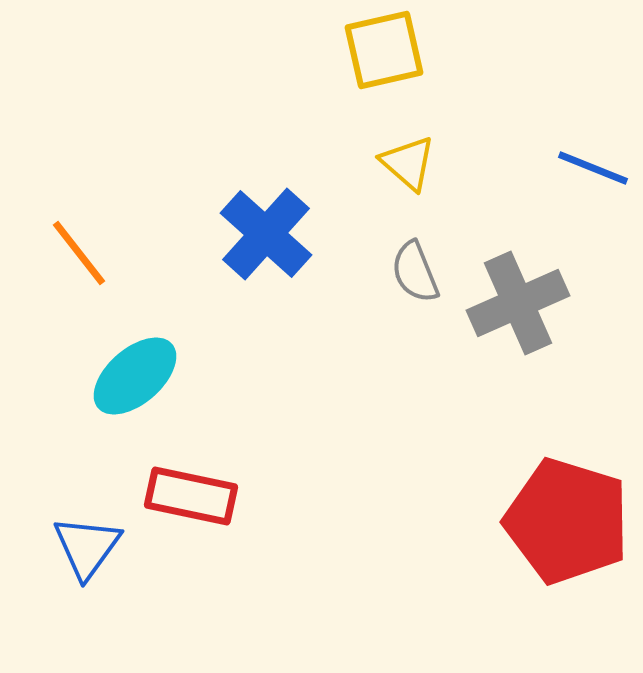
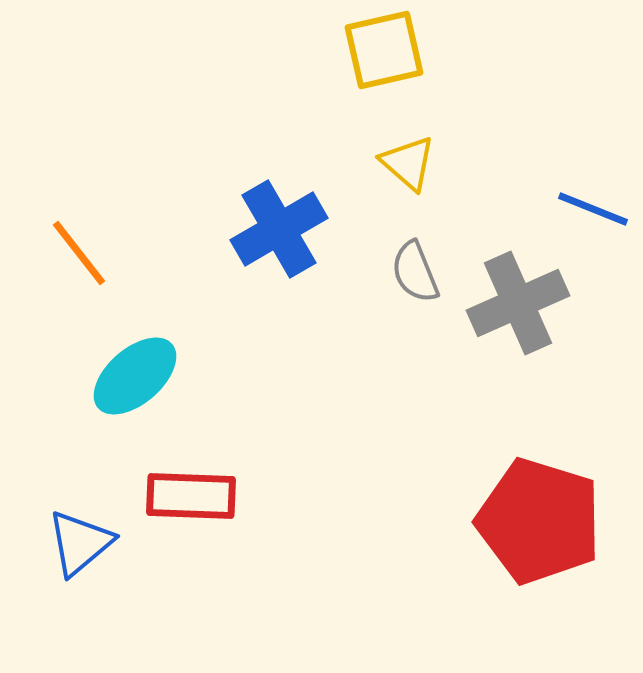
blue line: moved 41 px down
blue cross: moved 13 px right, 5 px up; rotated 18 degrees clockwise
red rectangle: rotated 10 degrees counterclockwise
red pentagon: moved 28 px left
blue triangle: moved 7 px left, 4 px up; rotated 14 degrees clockwise
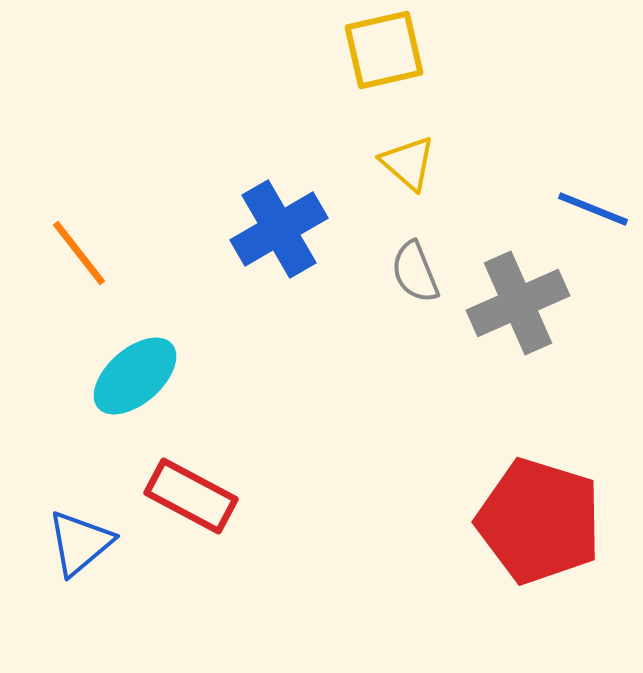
red rectangle: rotated 26 degrees clockwise
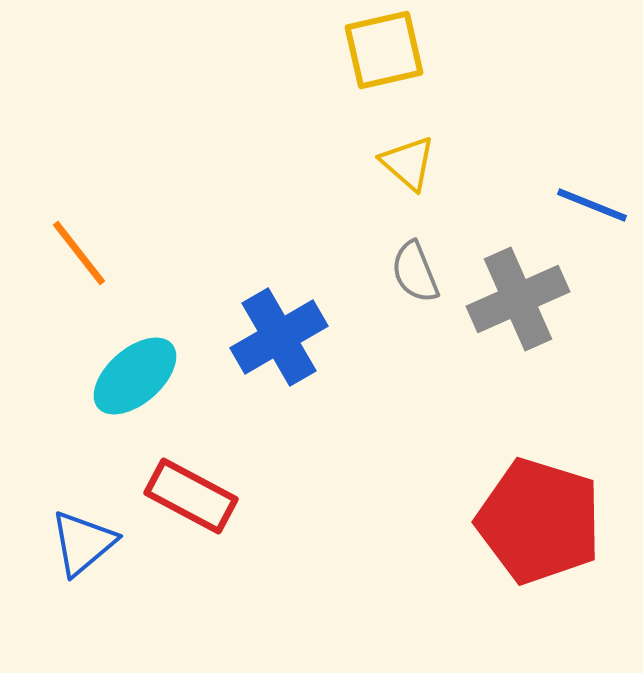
blue line: moved 1 px left, 4 px up
blue cross: moved 108 px down
gray cross: moved 4 px up
blue triangle: moved 3 px right
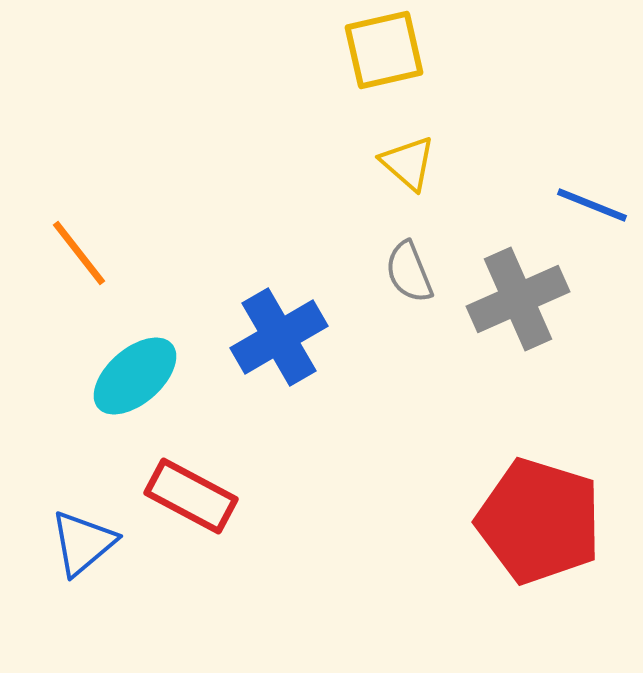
gray semicircle: moved 6 px left
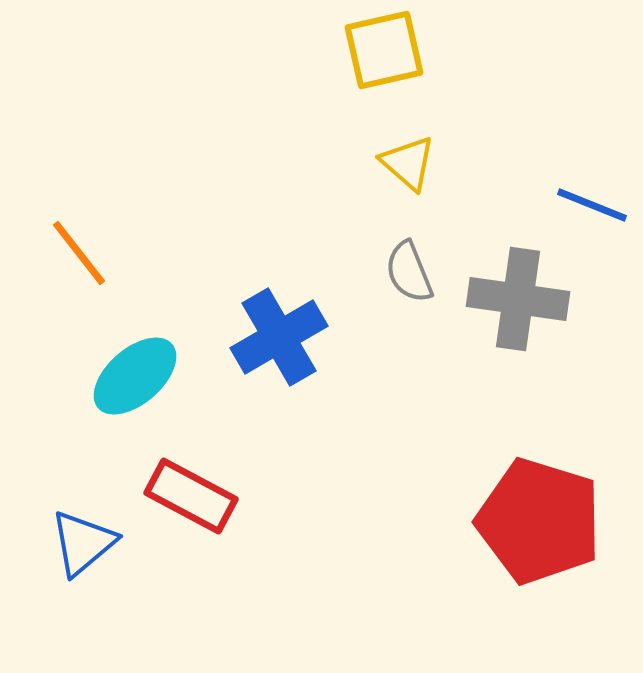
gray cross: rotated 32 degrees clockwise
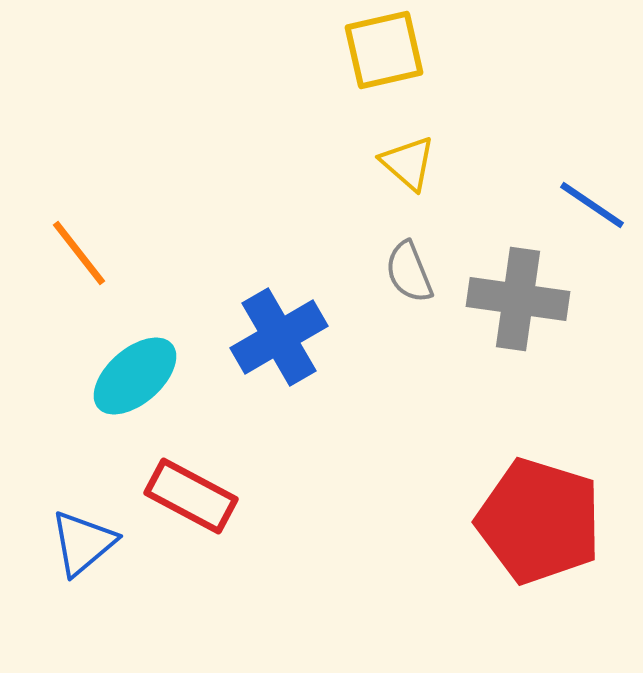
blue line: rotated 12 degrees clockwise
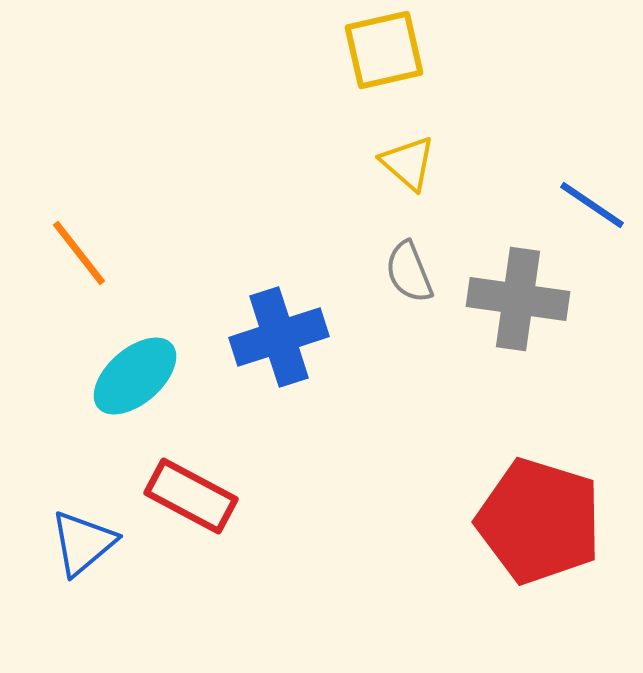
blue cross: rotated 12 degrees clockwise
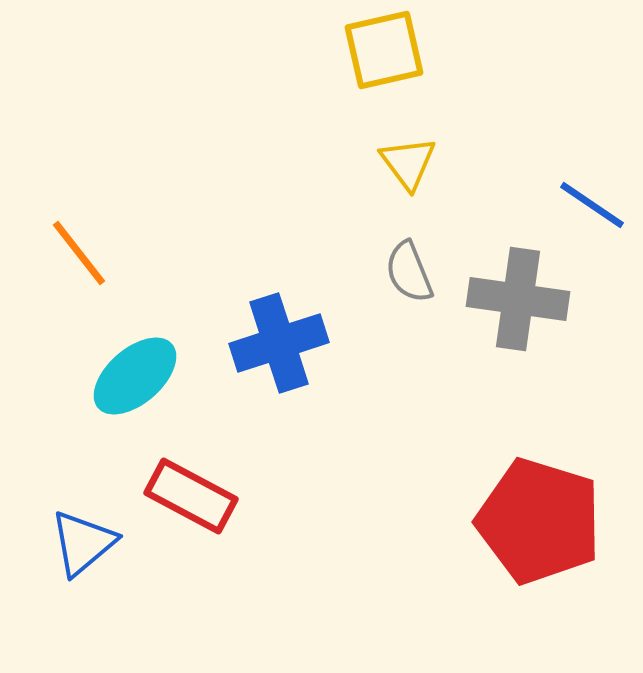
yellow triangle: rotated 12 degrees clockwise
blue cross: moved 6 px down
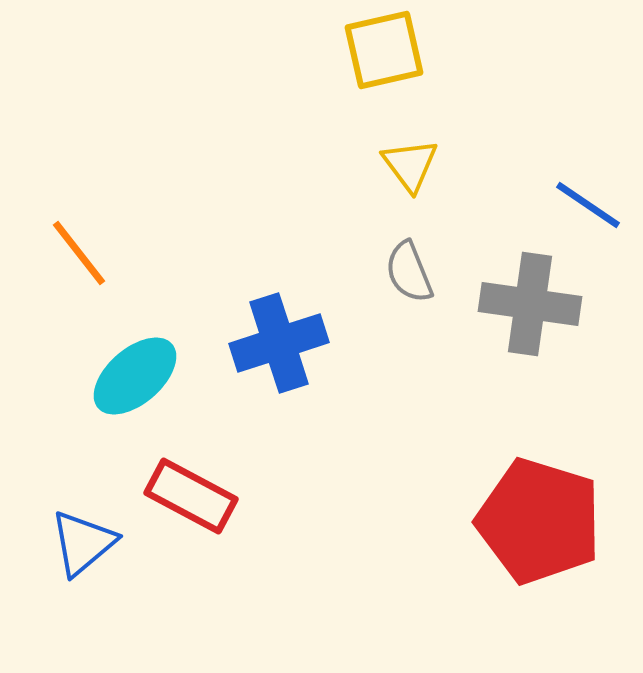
yellow triangle: moved 2 px right, 2 px down
blue line: moved 4 px left
gray cross: moved 12 px right, 5 px down
